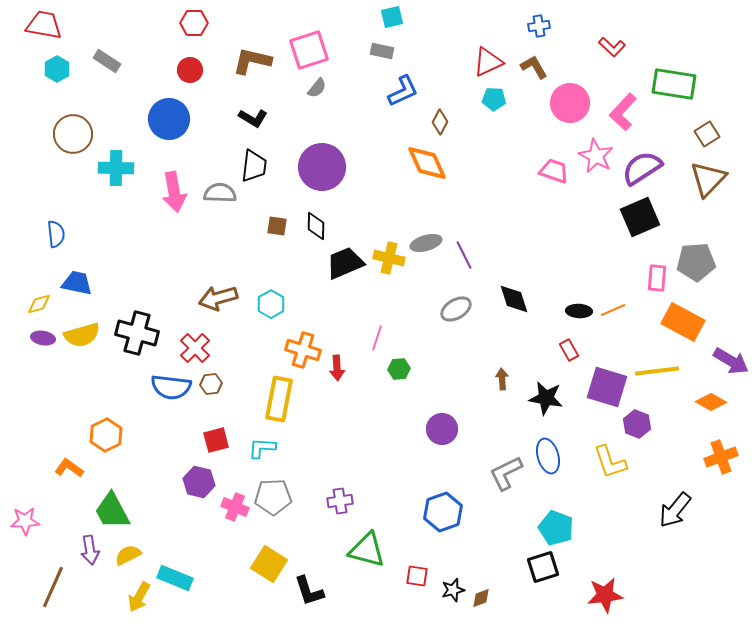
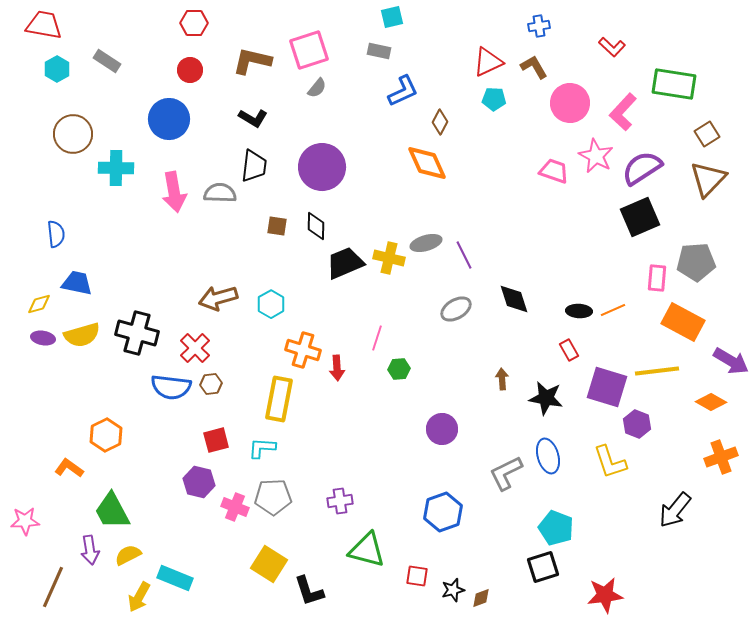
gray rectangle at (382, 51): moved 3 px left
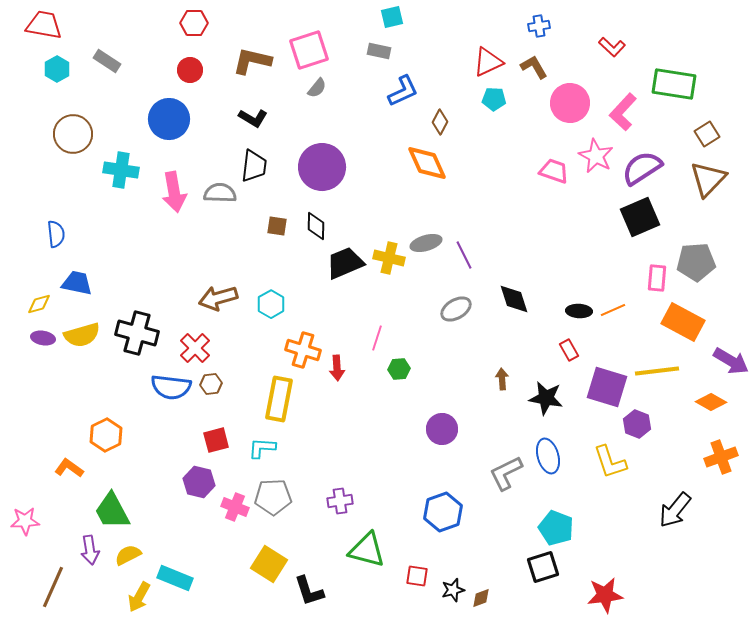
cyan cross at (116, 168): moved 5 px right, 2 px down; rotated 8 degrees clockwise
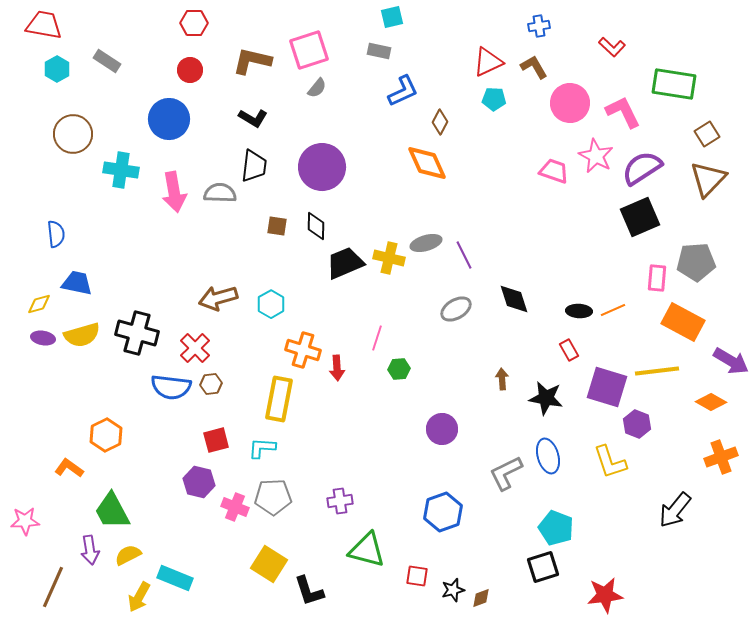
pink L-shape at (623, 112): rotated 111 degrees clockwise
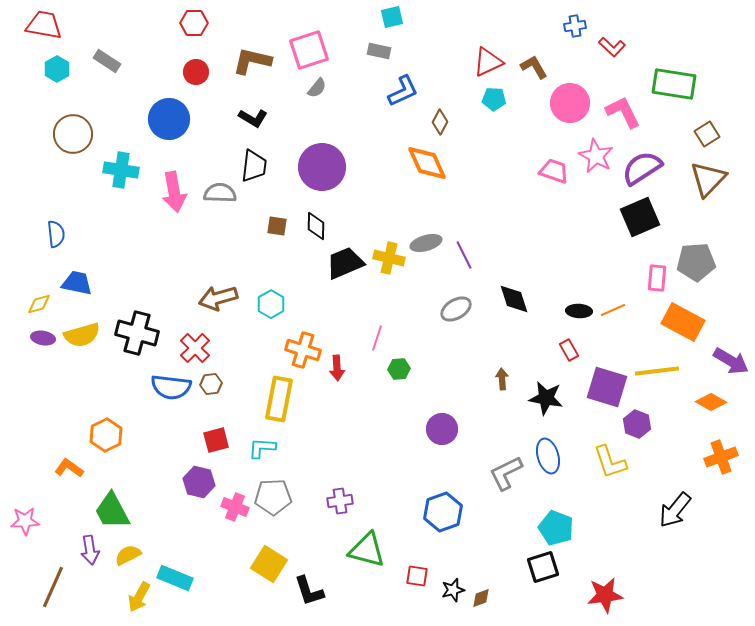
blue cross at (539, 26): moved 36 px right
red circle at (190, 70): moved 6 px right, 2 px down
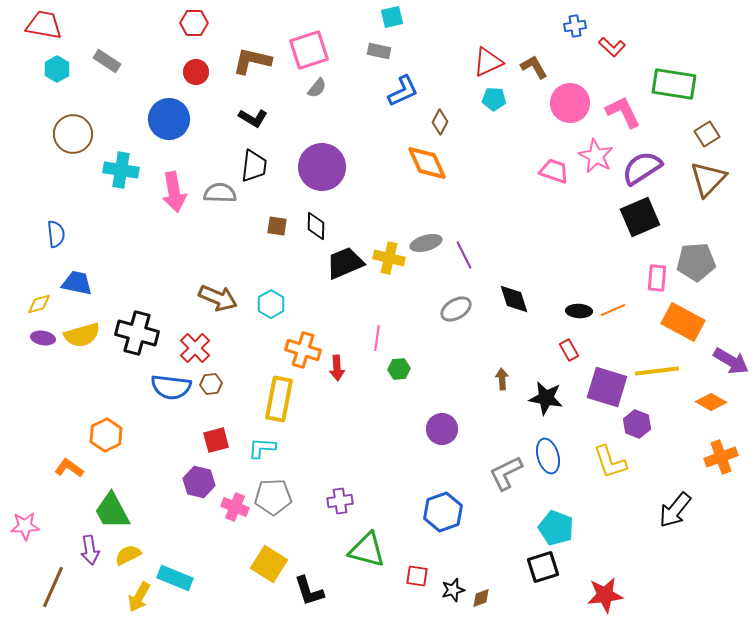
brown arrow at (218, 298): rotated 141 degrees counterclockwise
pink line at (377, 338): rotated 10 degrees counterclockwise
pink star at (25, 521): moved 5 px down
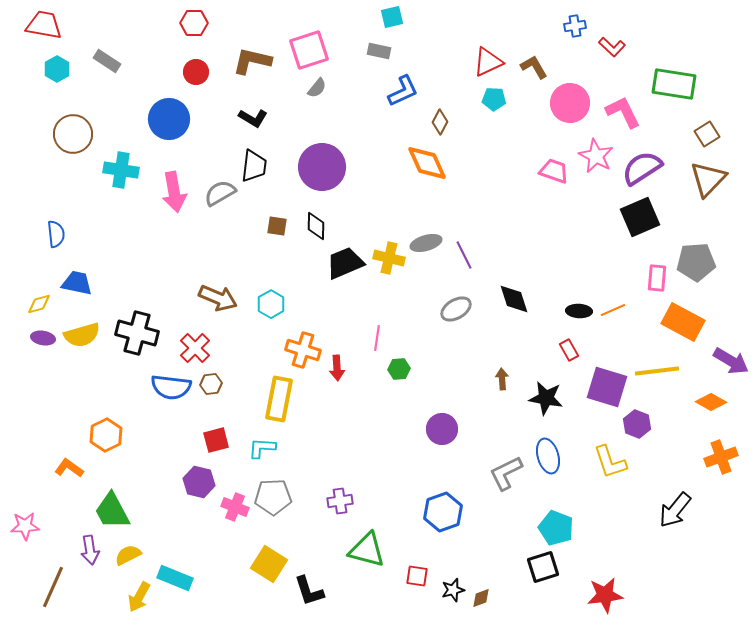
gray semicircle at (220, 193): rotated 32 degrees counterclockwise
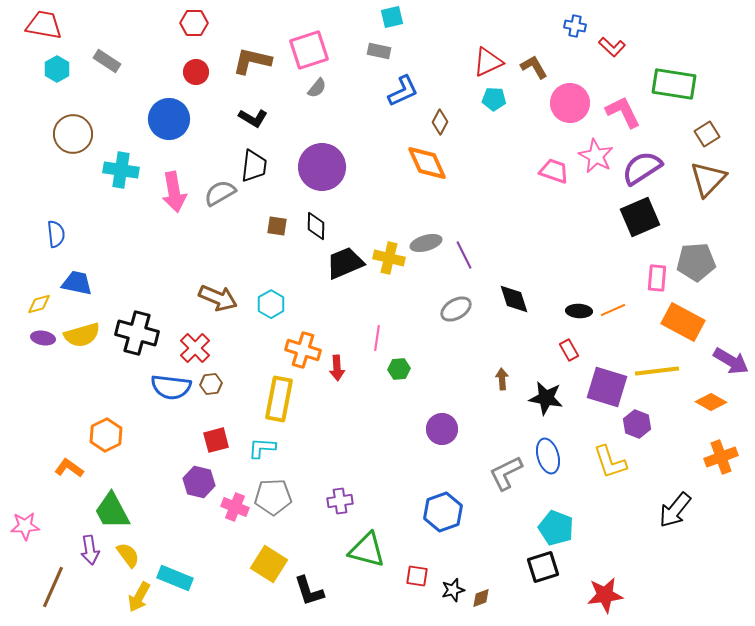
blue cross at (575, 26): rotated 20 degrees clockwise
yellow semicircle at (128, 555): rotated 80 degrees clockwise
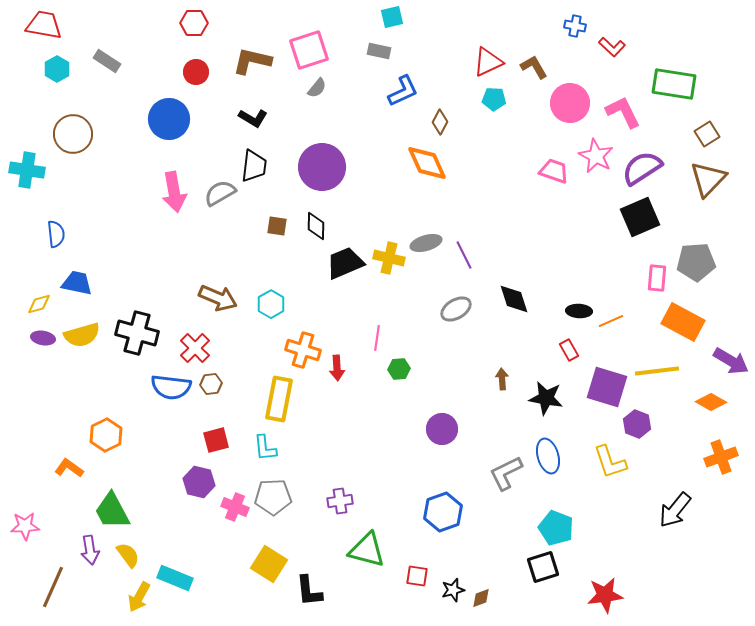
cyan cross at (121, 170): moved 94 px left
orange line at (613, 310): moved 2 px left, 11 px down
cyan L-shape at (262, 448): moved 3 px right; rotated 100 degrees counterclockwise
black L-shape at (309, 591): rotated 12 degrees clockwise
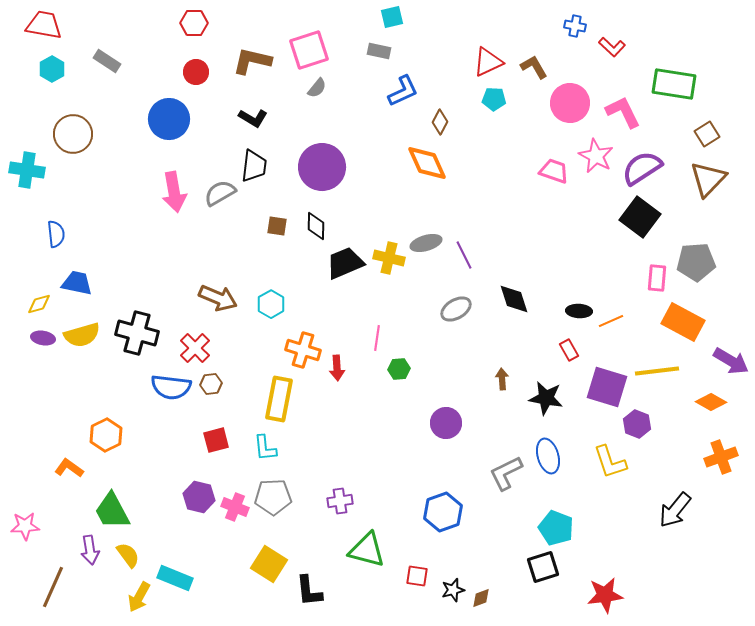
cyan hexagon at (57, 69): moved 5 px left
black square at (640, 217): rotated 30 degrees counterclockwise
purple circle at (442, 429): moved 4 px right, 6 px up
purple hexagon at (199, 482): moved 15 px down
